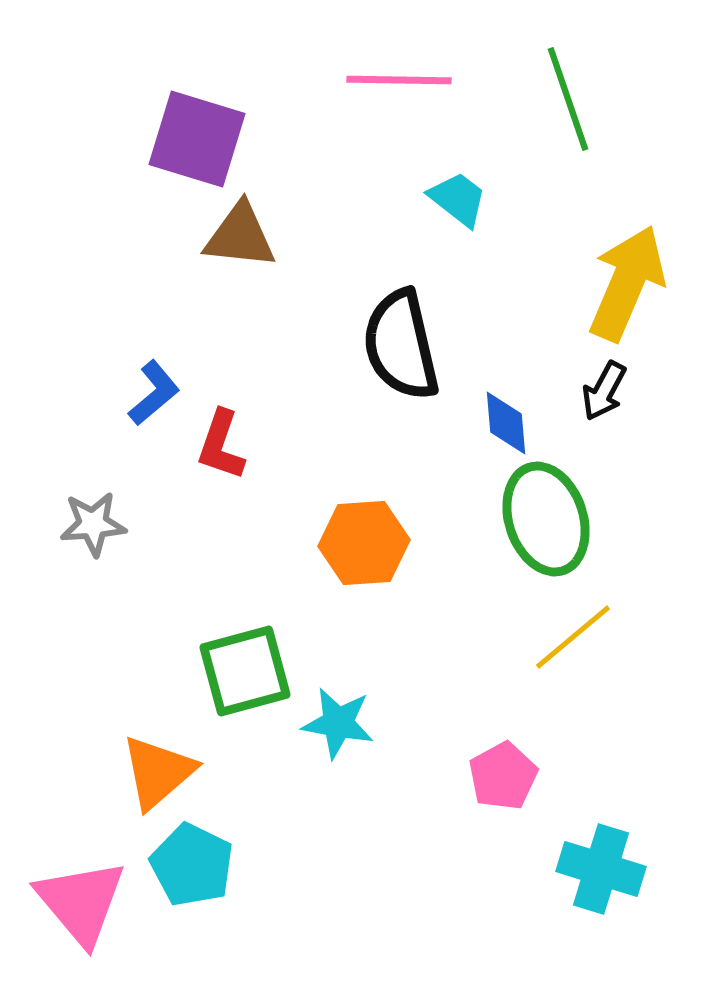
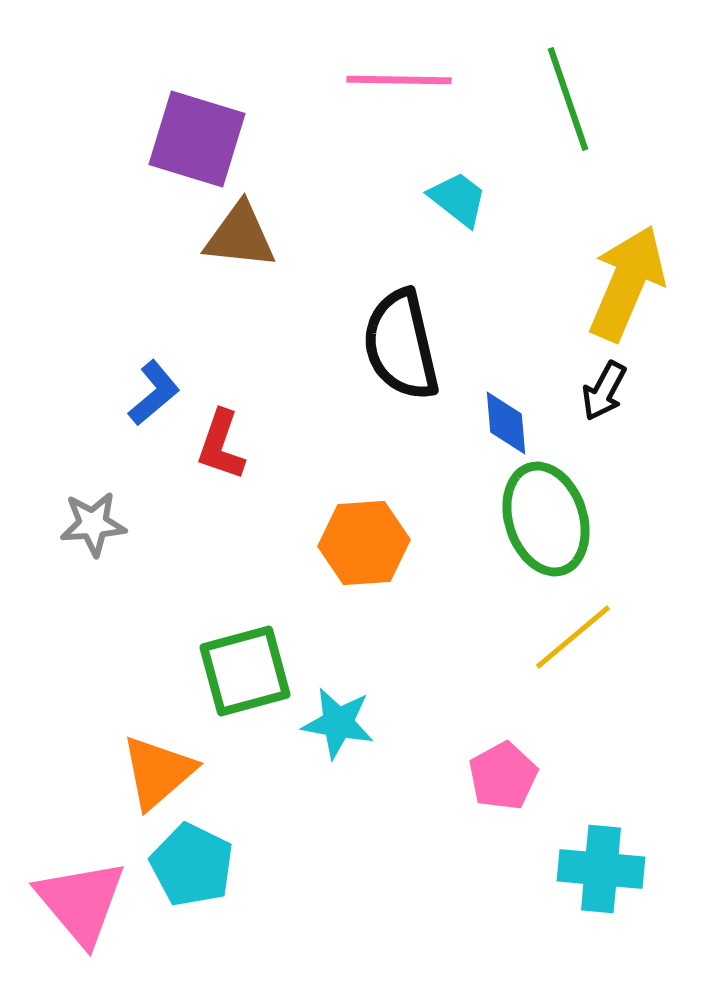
cyan cross: rotated 12 degrees counterclockwise
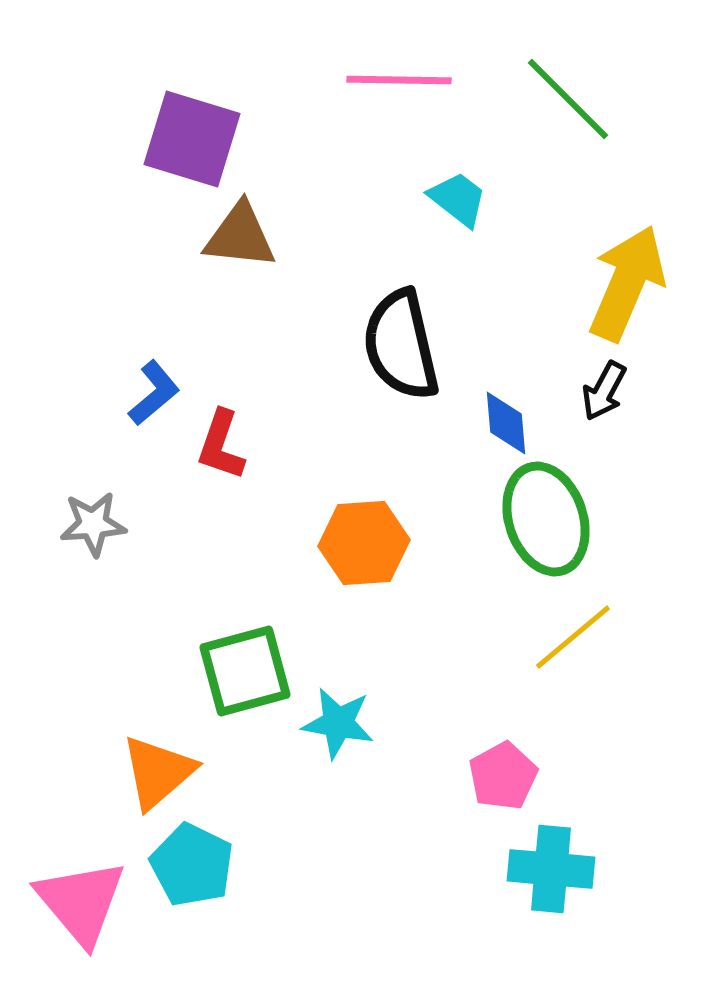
green line: rotated 26 degrees counterclockwise
purple square: moved 5 px left
cyan cross: moved 50 px left
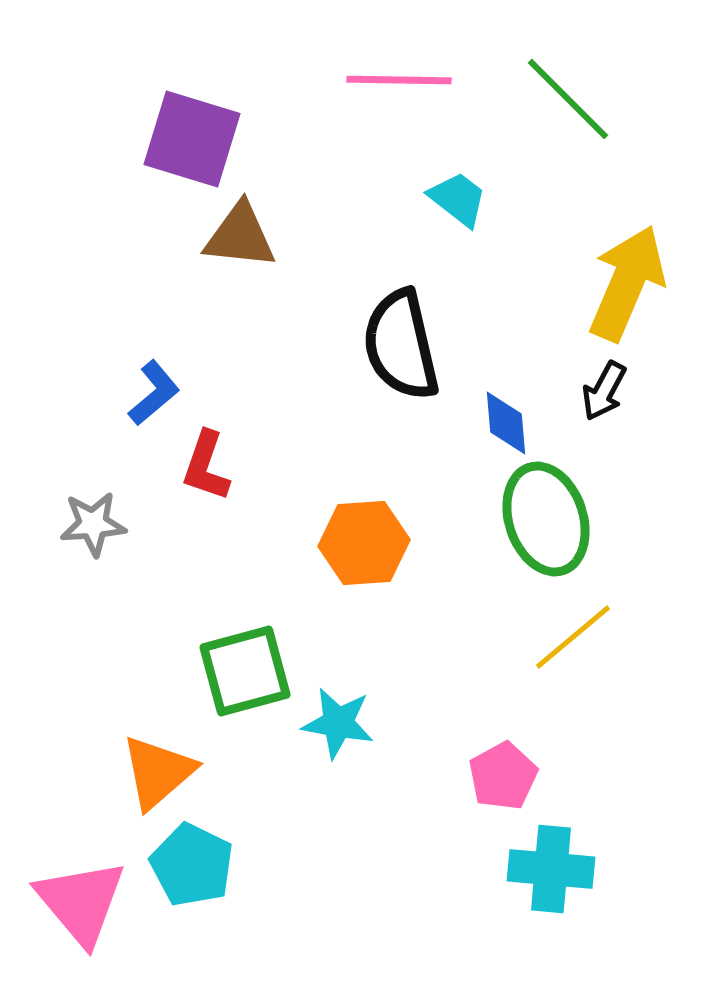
red L-shape: moved 15 px left, 21 px down
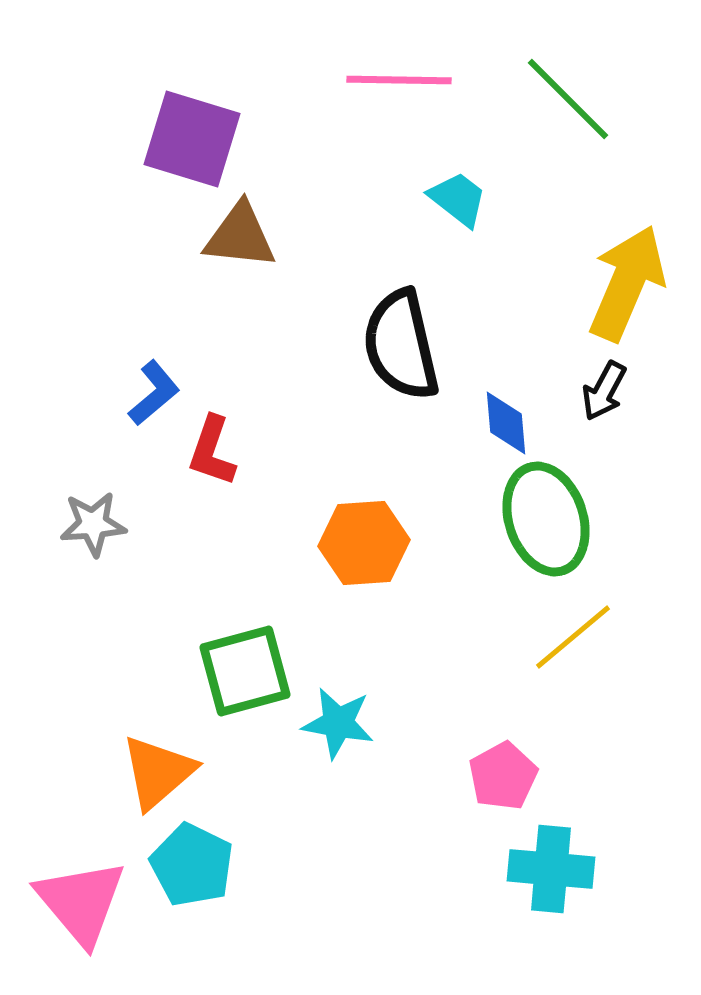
red L-shape: moved 6 px right, 15 px up
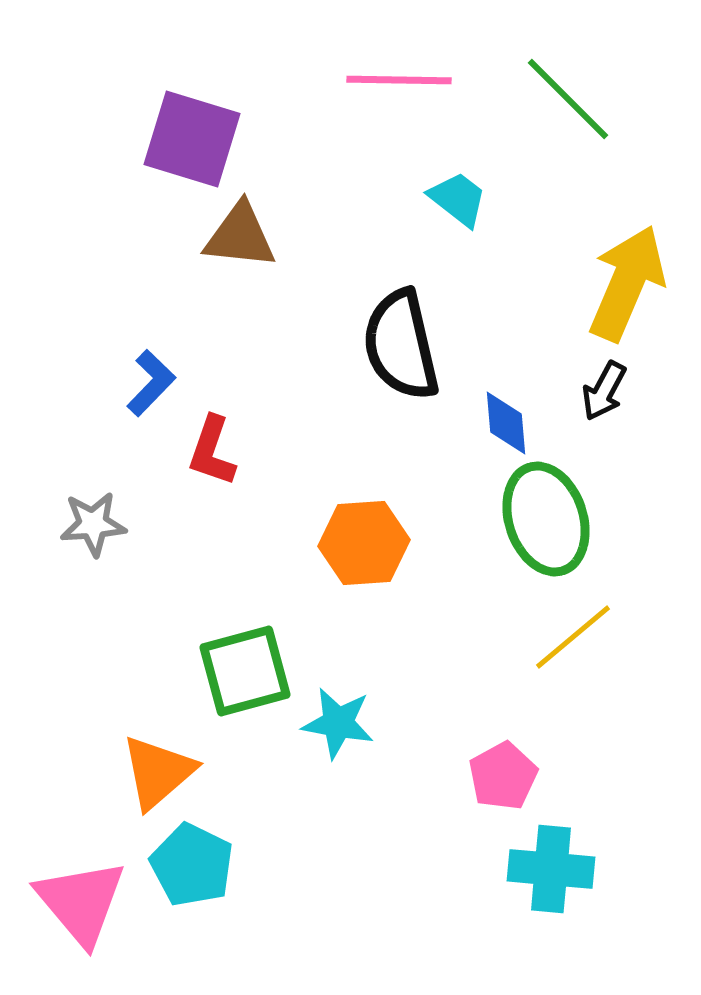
blue L-shape: moved 3 px left, 10 px up; rotated 6 degrees counterclockwise
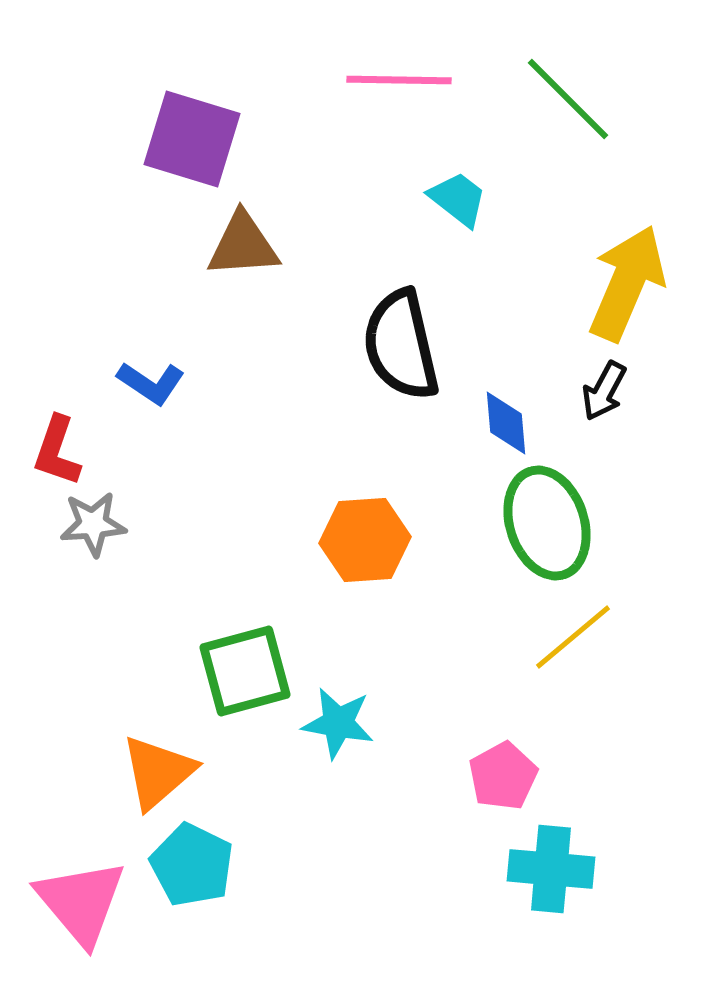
brown triangle: moved 3 px right, 9 px down; rotated 10 degrees counterclockwise
blue L-shape: rotated 80 degrees clockwise
red L-shape: moved 155 px left
green ellipse: moved 1 px right, 4 px down
orange hexagon: moved 1 px right, 3 px up
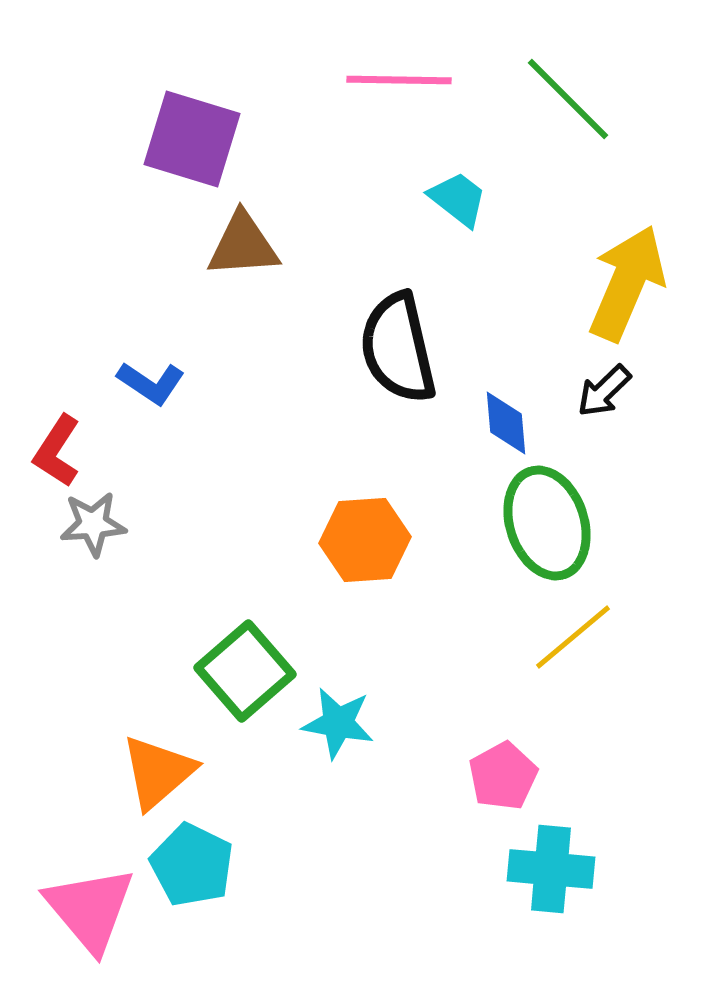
black semicircle: moved 3 px left, 3 px down
black arrow: rotated 18 degrees clockwise
red L-shape: rotated 14 degrees clockwise
green square: rotated 26 degrees counterclockwise
pink triangle: moved 9 px right, 7 px down
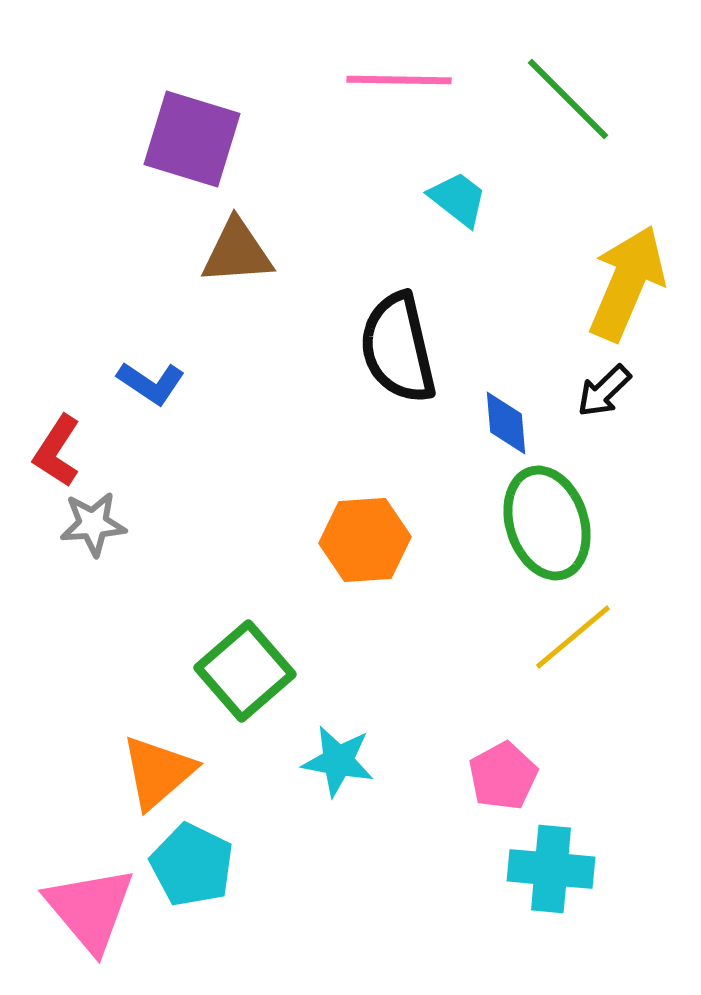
brown triangle: moved 6 px left, 7 px down
cyan star: moved 38 px down
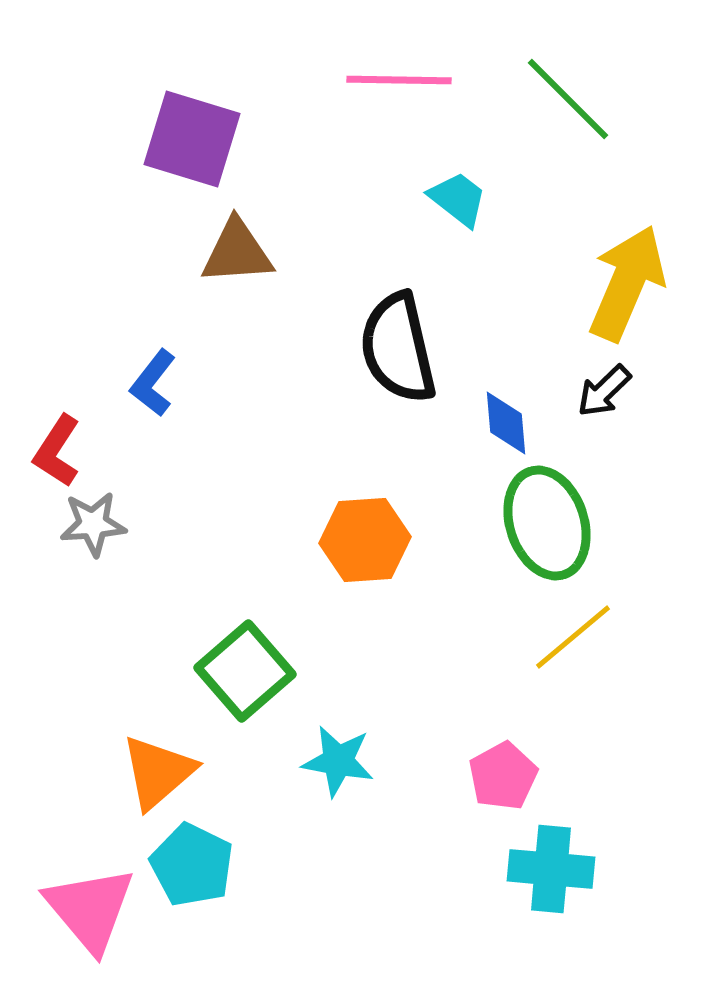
blue L-shape: moved 2 px right; rotated 94 degrees clockwise
